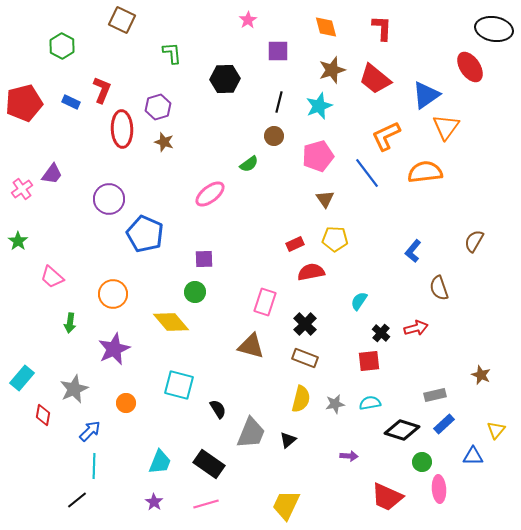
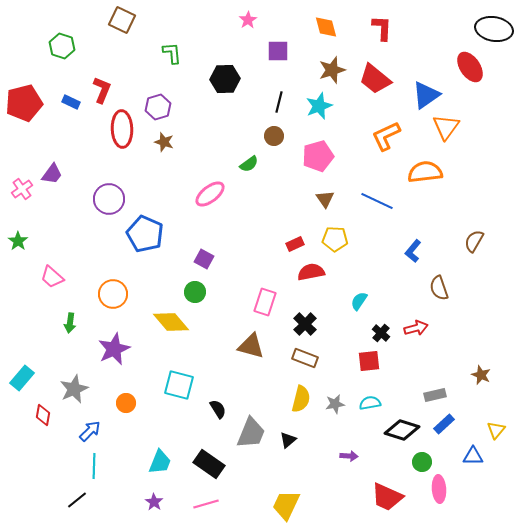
green hexagon at (62, 46): rotated 10 degrees counterclockwise
blue line at (367, 173): moved 10 px right, 28 px down; rotated 28 degrees counterclockwise
purple square at (204, 259): rotated 30 degrees clockwise
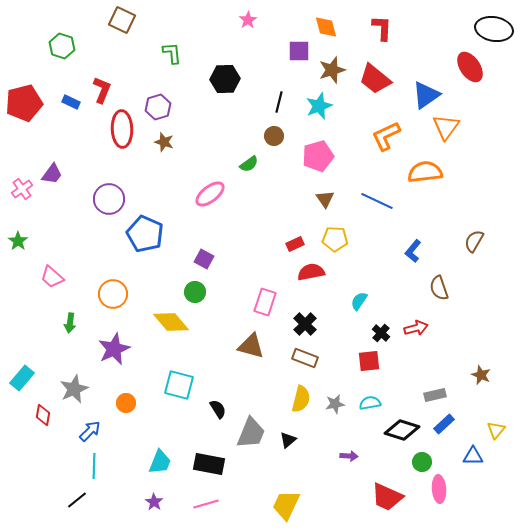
purple square at (278, 51): moved 21 px right
black rectangle at (209, 464): rotated 24 degrees counterclockwise
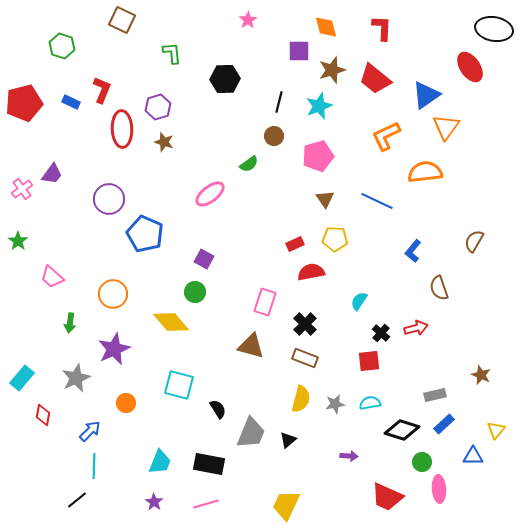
gray star at (74, 389): moved 2 px right, 11 px up
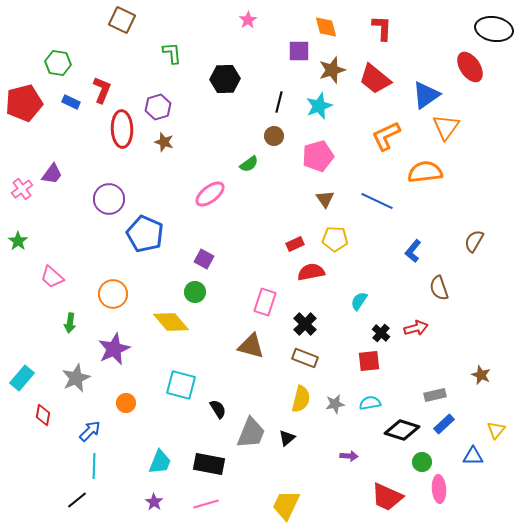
green hexagon at (62, 46): moved 4 px left, 17 px down; rotated 10 degrees counterclockwise
cyan square at (179, 385): moved 2 px right
black triangle at (288, 440): moved 1 px left, 2 px up
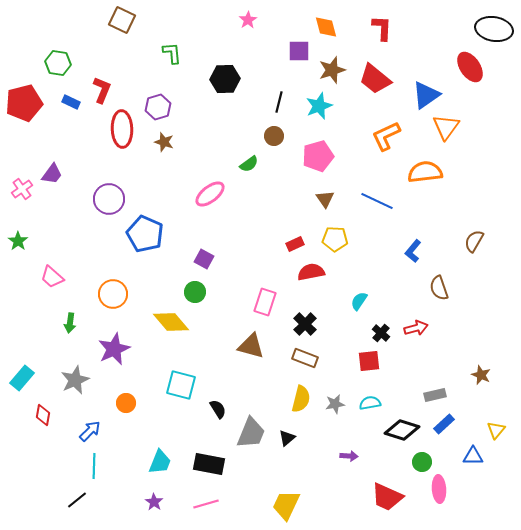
gray star at (76, 378): moved 1 px left, 2 px down
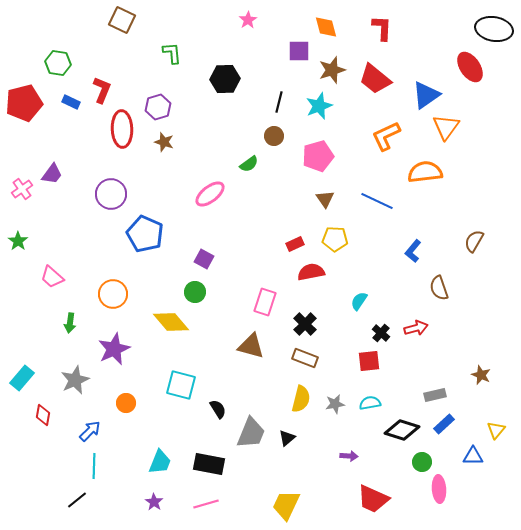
purple circle at (109, 199): moved 2 px right, 5 px up
red trapezoid at (387, 497): moved 14 px left, 2 px down
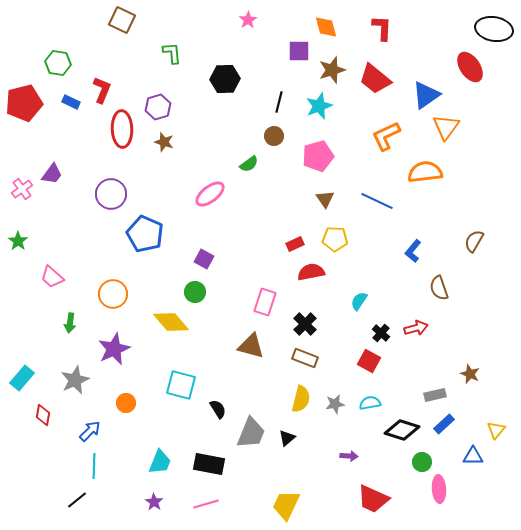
red square at (369, 361): rotated 35 degrees clockwise
brown star at (481, 375): moved 11 px left, 1 px up
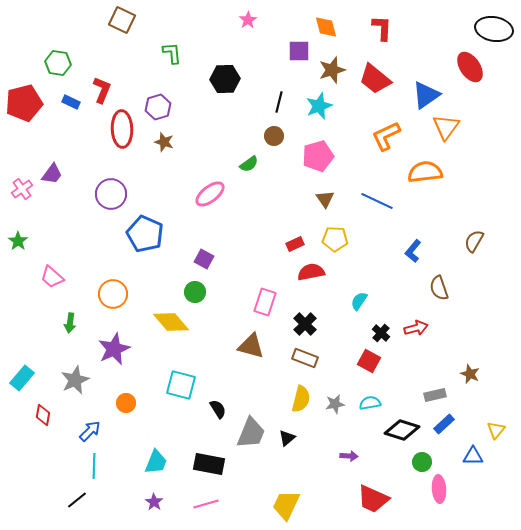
cyan trapezoid at (160, 462): moved 4 px left
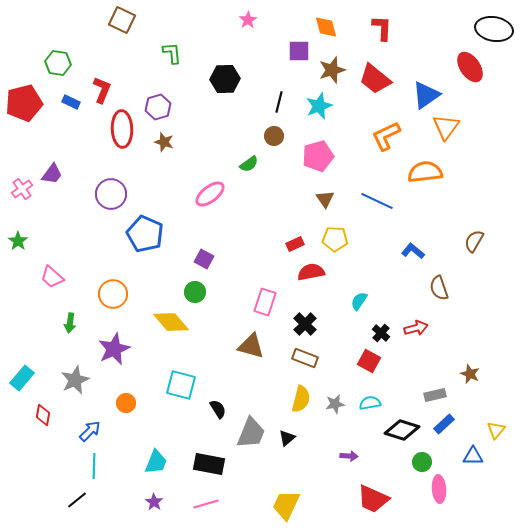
blue L-shape at (413, 251): rotated 90 degrees clockwise
